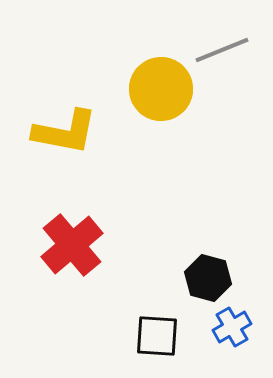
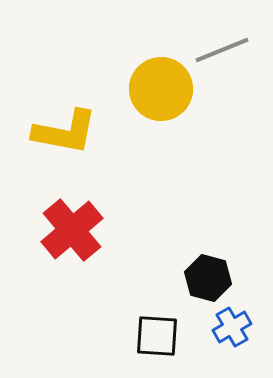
red cross: moved 15 px up
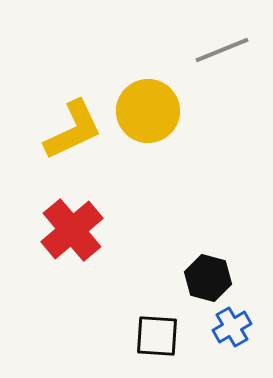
yellow circle: moved 13 px left, 22 px down
yellow L-shape: moved 8 px right, 2 px up; rotated 36 degrees counterclockwise
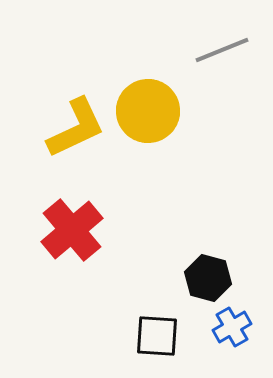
yellow L-shape: moved 3 px right, 2 px up
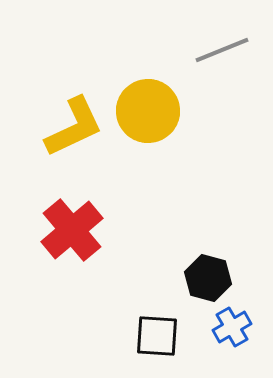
yellow L-shape: moved 2 px left, 1 px up
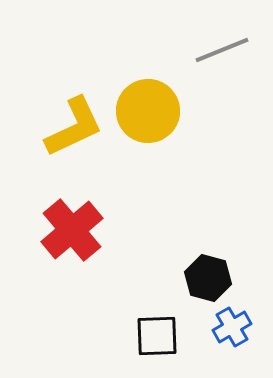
black square: rotated 6 degrees counterclockwise
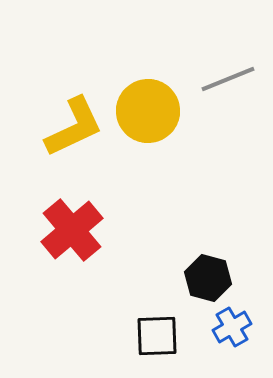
gray line: moved 6 px right, 29 px down
